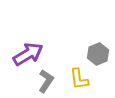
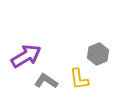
purple arrow: moved 2 px left, 2 px down
gray L-shape: rotated 90 degrees counterclockwise
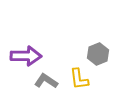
purple arrow: rotated 32 degrees clockwise
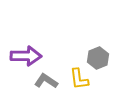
gray hexagon: moved 4 px down
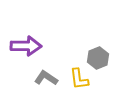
purple arrow: moved 10 px up
gray L-shape: moved 3 px up
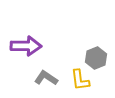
gray hexagon: moved 2 px left
yellow L-shape: moved 1 px right, 1 px down
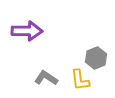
purple arrow: moved 1 px right, 15 px up
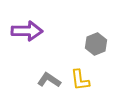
gray hexagon: moved 14 px up
gray L-shape: moved 3 px right, 2 px down
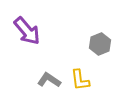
purple arrow: rotated 48 degrees clockwise
gray hexagon: moved 4 px right
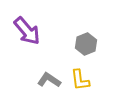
gray hexagon: moved 14 px left
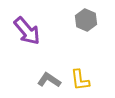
gray hexagon: moved 24 px up; rotated 15 degrees counterclockwise
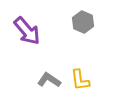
gray hexagon: moved 3 px left, 2 px down
